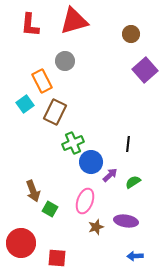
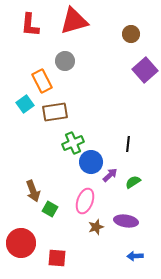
brown rectangle: rotated 55 degrees clockwise
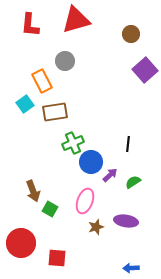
red triangle: moved 2 px right, 1 px up
blue arrow: moved 4 px left, 12 px down
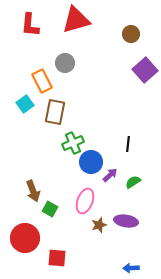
gray circle: moved 2 px down
brown rectangle: rotated 70 degrees counterclockwise
brown star: moved 3 px right, 2 px up
red circle: moved 4 px right, 5 px up
